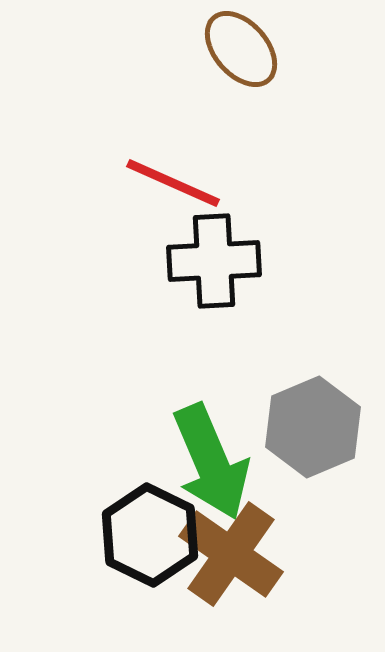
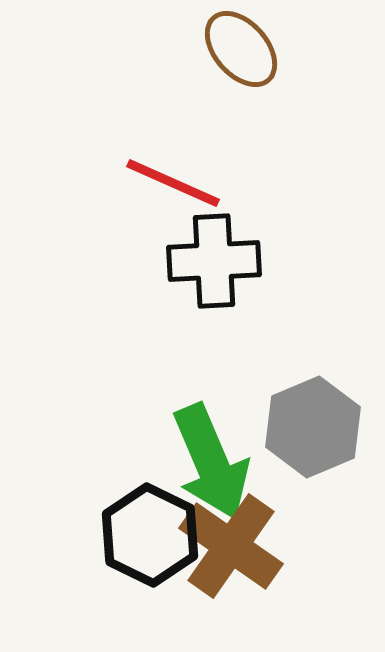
brown cross: moved 8 px up
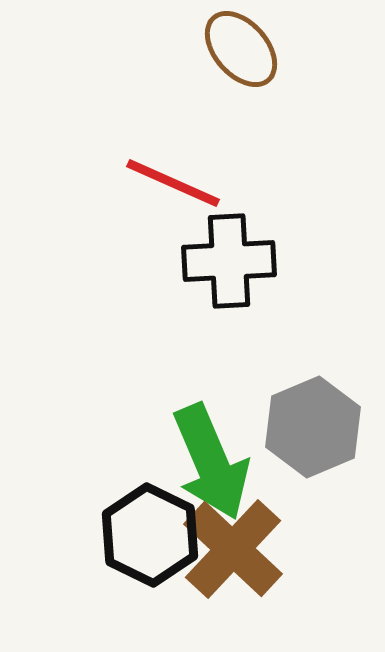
black cross: moved 15 px right
brown cross: moved 2 px right, 3 px down; rotated 8 degrees clockwise
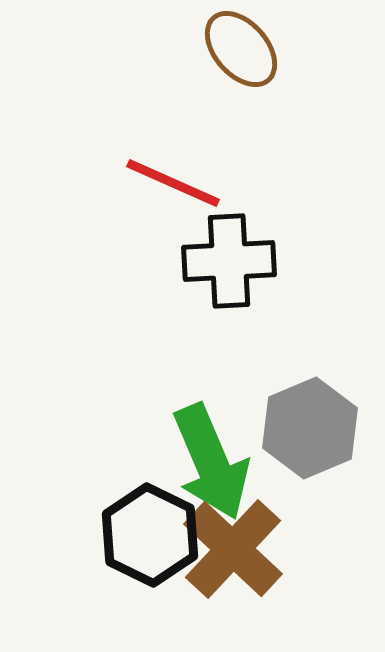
gray hexagon: moved 3 px left, 1 px down
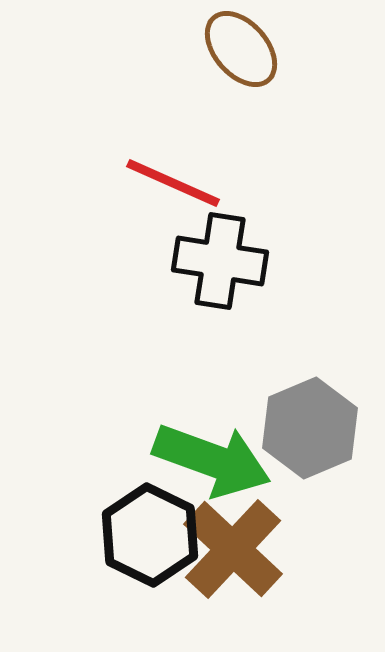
black cross: moved 9 px left; rotated 12 degrees clockwise
green arrow: moved 1 px right, 2 px up; rotated 47 degrees counterclockwise
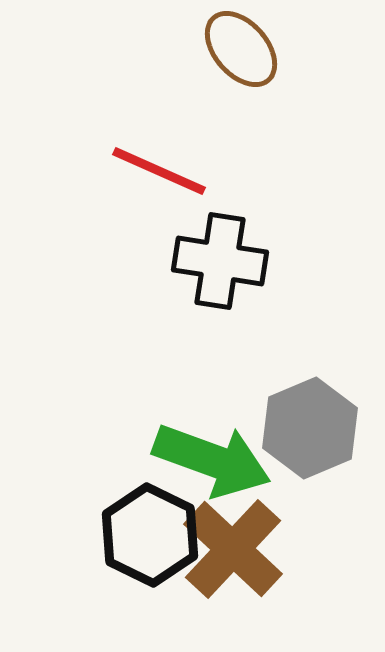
red line: moved 14 px left, 12 px up
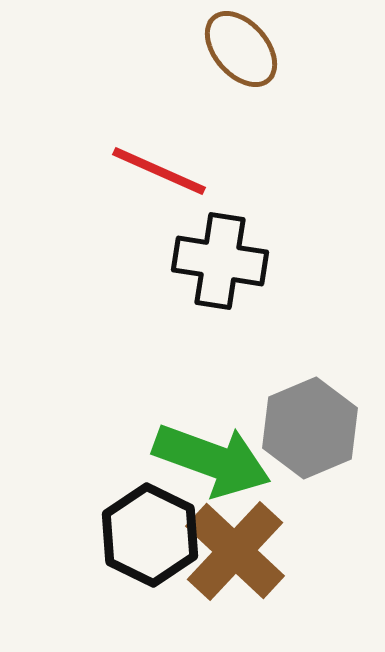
brown cross: moved 2 px right, 2 px down
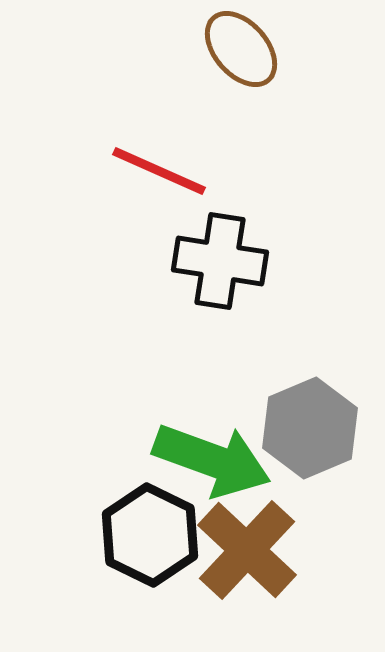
brown cross: moved 12 px right, 1 px up
